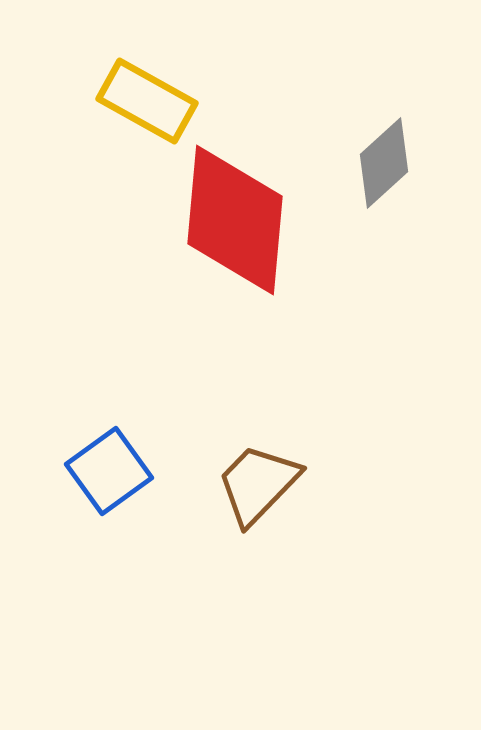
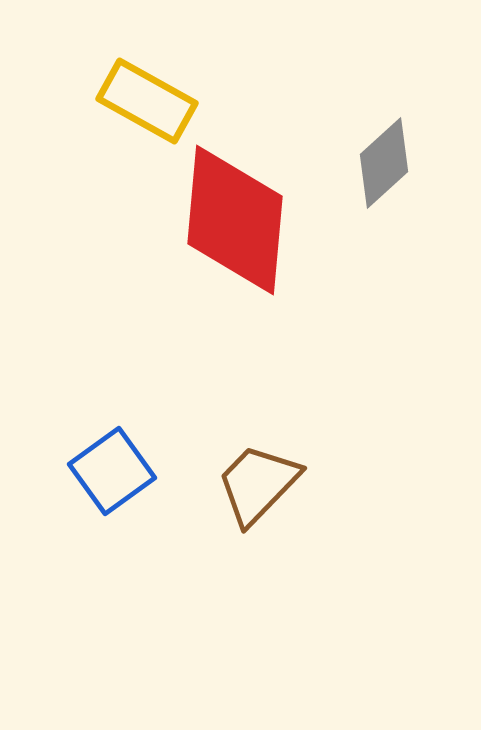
blue square: moved 3 px right
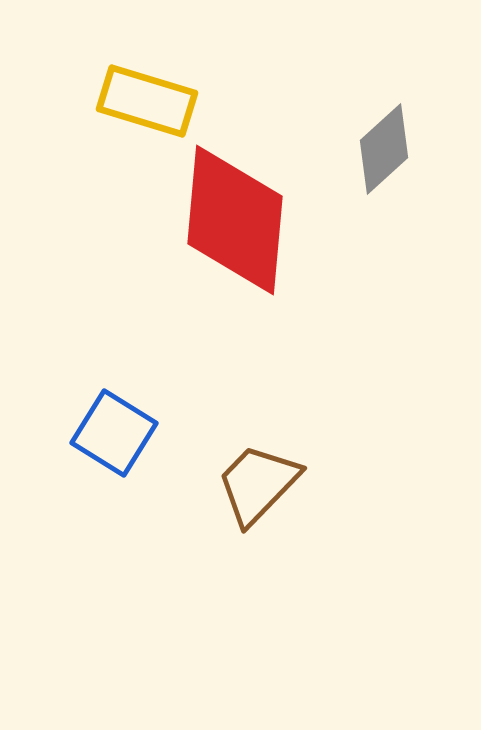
yellow rectangle: rotated 12 degrees counterclockwise
gray diamond: moved 14 px up
blue square: moved 2 px right, 38 px up; rotated 22 degrees counterclockwise
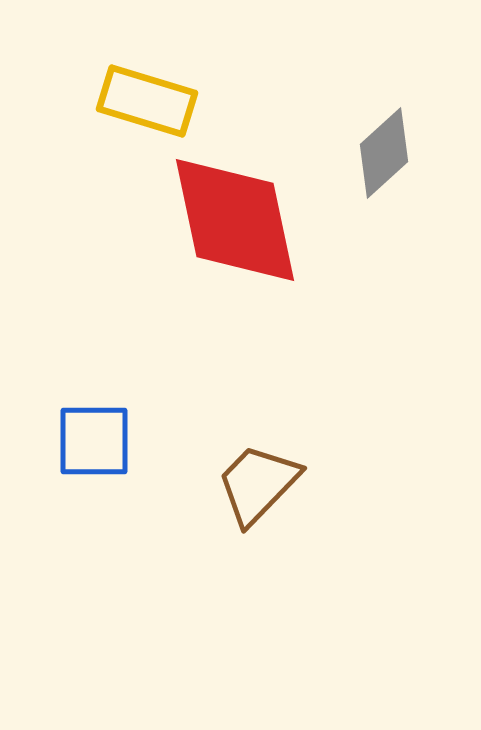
gray diamond: moved 4 px down
red diamond: rotated 17 degrees counterclockwise
blue square: moved 20 px left, 8 px down; rotated 32 degrees counterclockwise
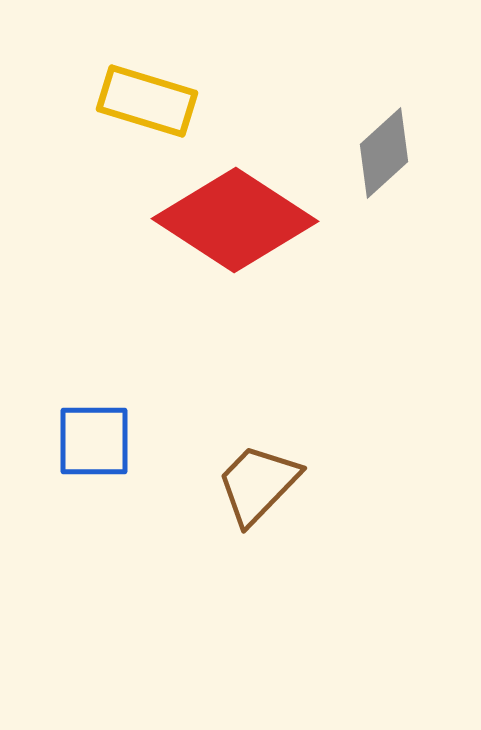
red diamond: rotated 45 degrees counterclockwise
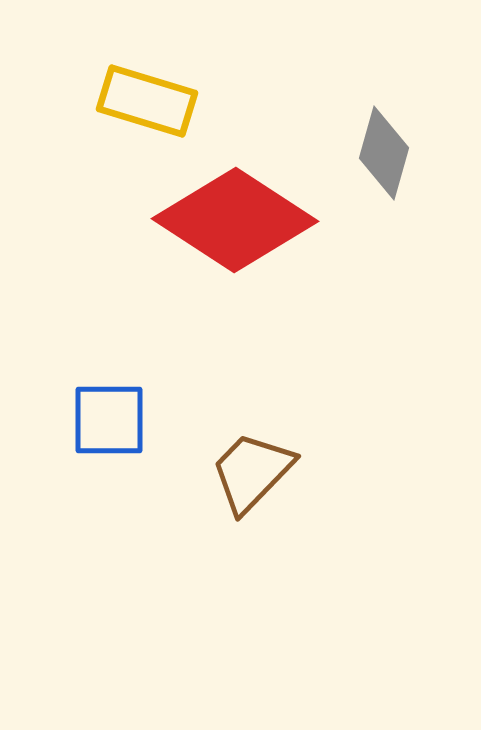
gray diamond: rotated 32 degrees counterclockwise
blue square: moved 15 px right, 21 px up
brown trapezoid: moved 6 px left, 12 px up
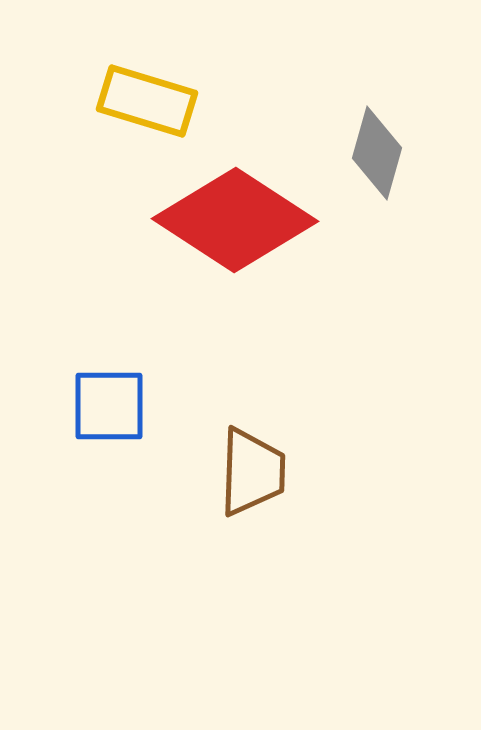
gray diamond: moved 7 px left
blue square: moved 14 px up
brown trapezoid: rotated 138 degrees clockwise
